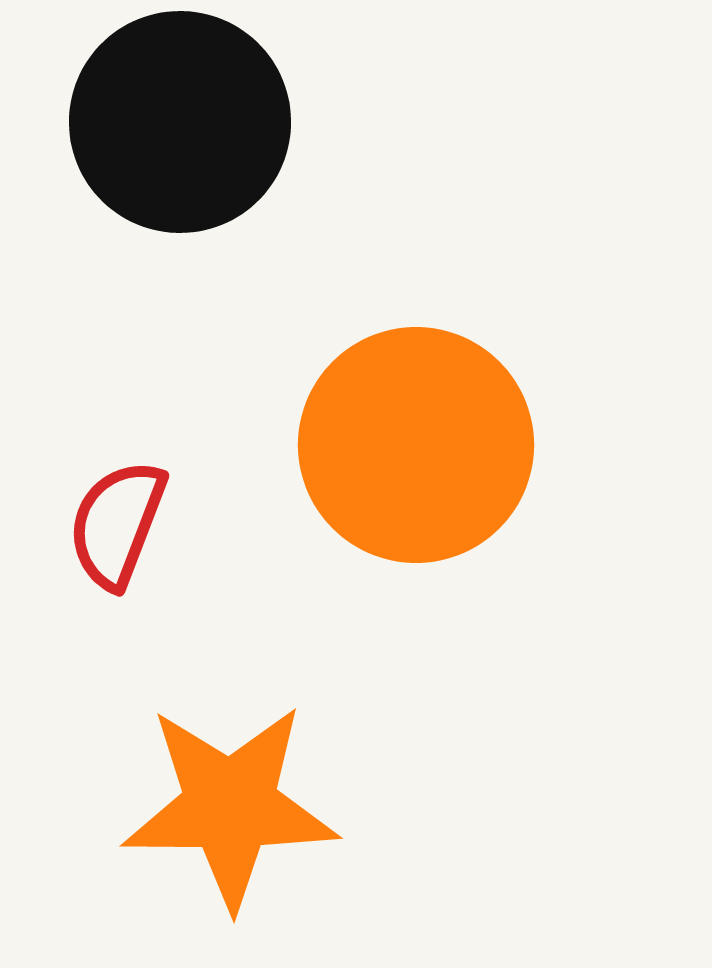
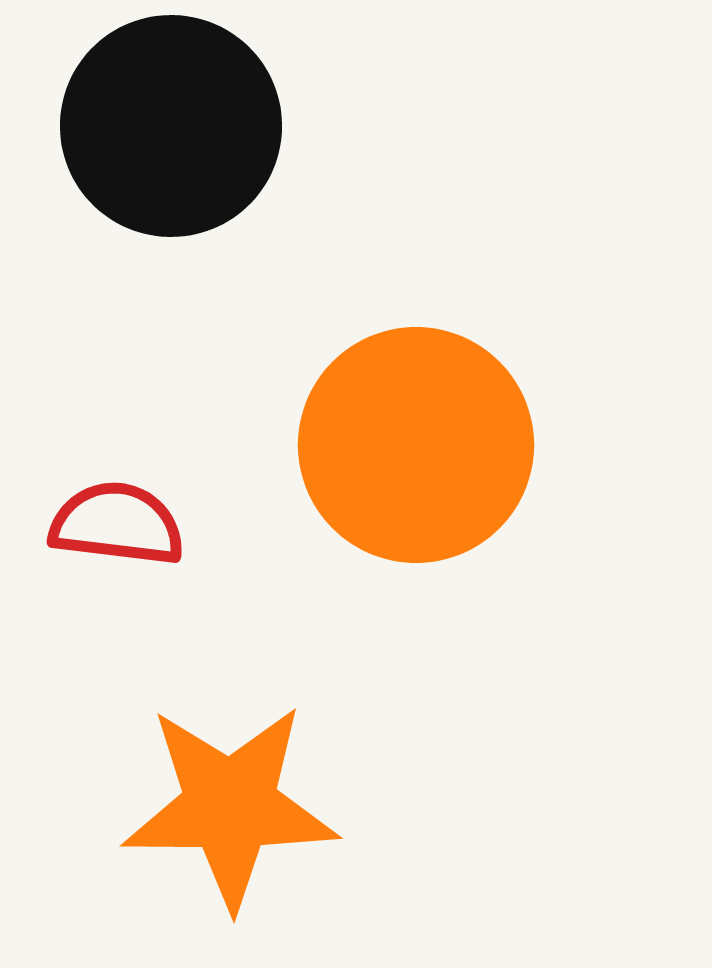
black circle: moved 9 px left, 4 px down
red semicircle: rotated 76 degrees clockwise
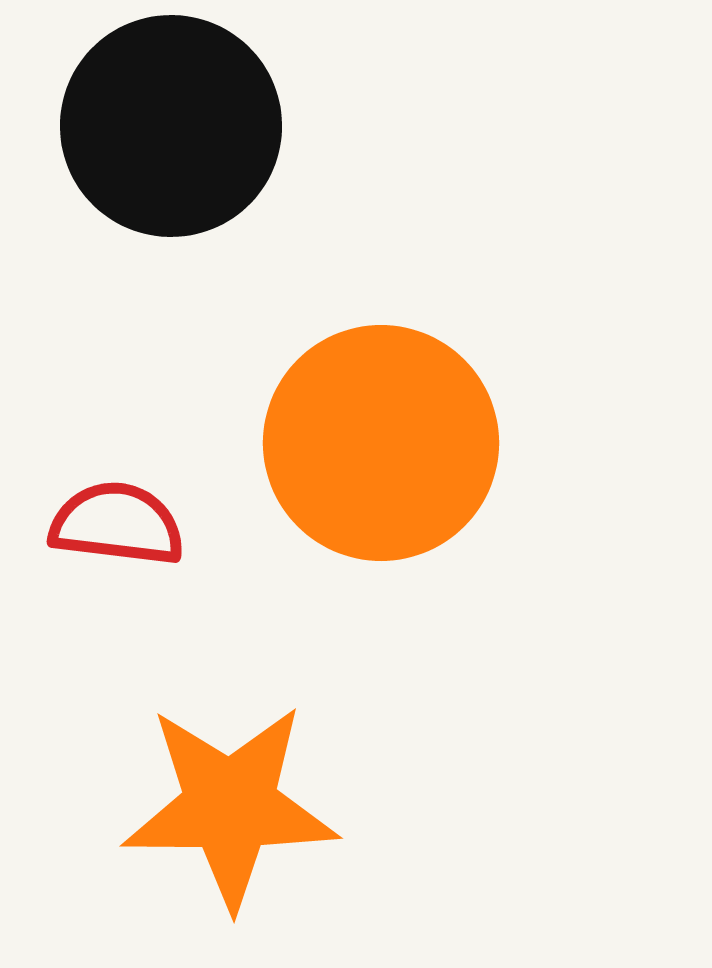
orange circle: moved 35 px left, 2 px up
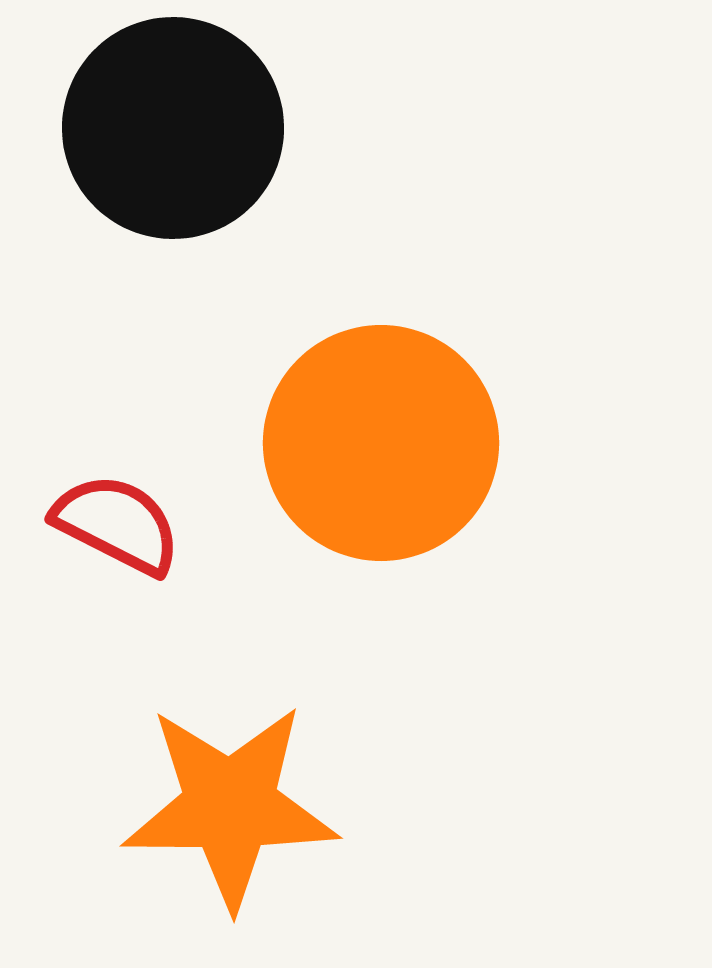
black circle: moved 2 px right, 2 px down
red semicircle: rotated 20 degrees clockwise
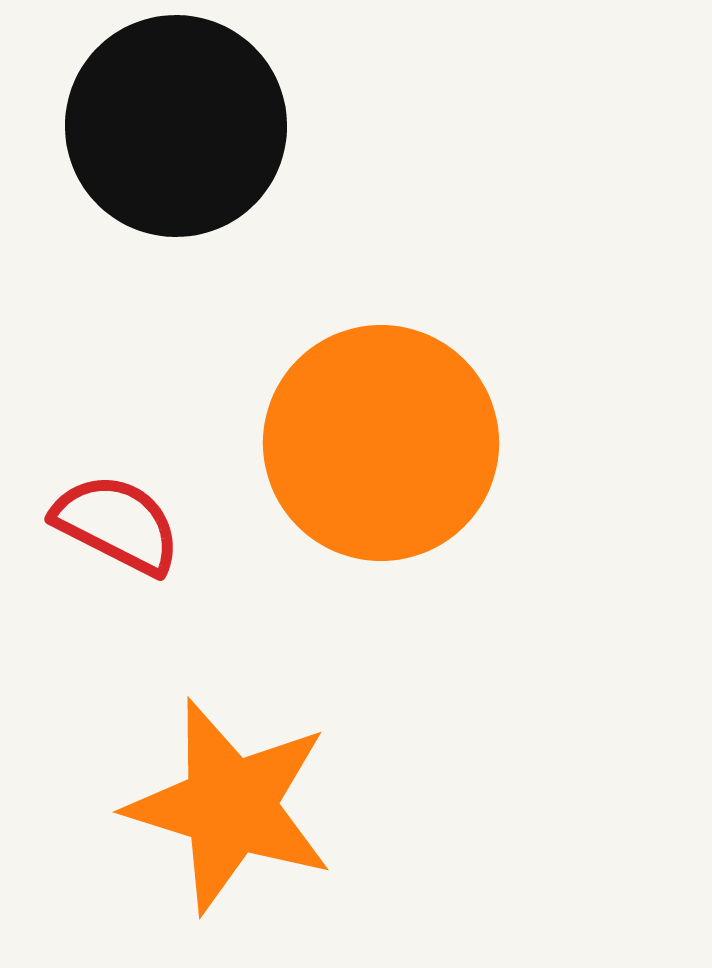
black circle: moved 3 px right, 2 px up
orange star: rotated 17 degrees clockwise
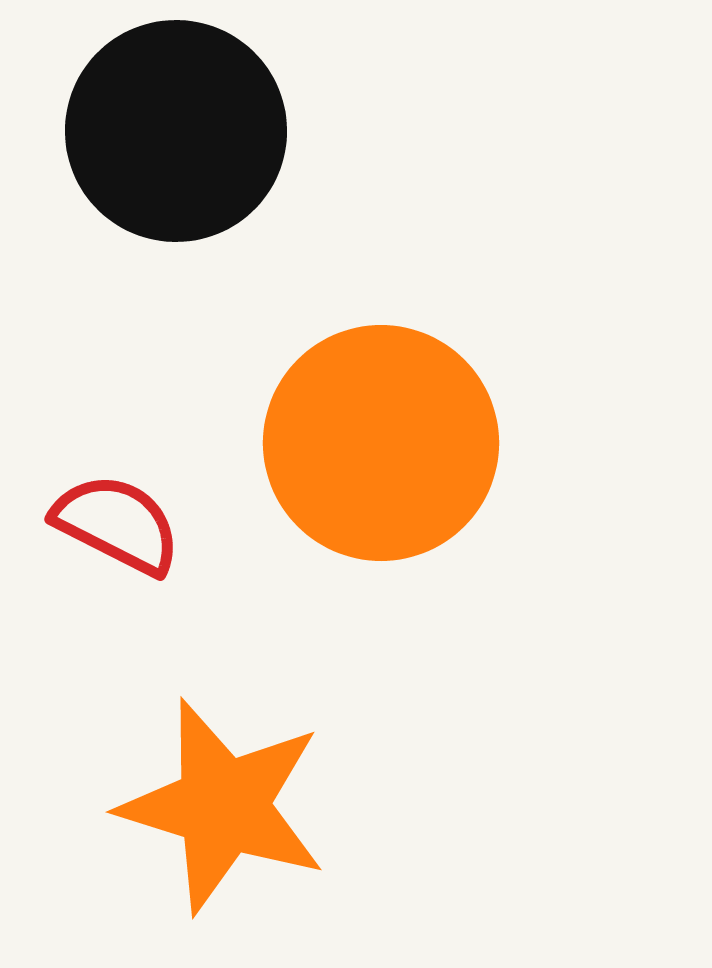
black circle: moved 5 px down
orange star: moved 7 px left
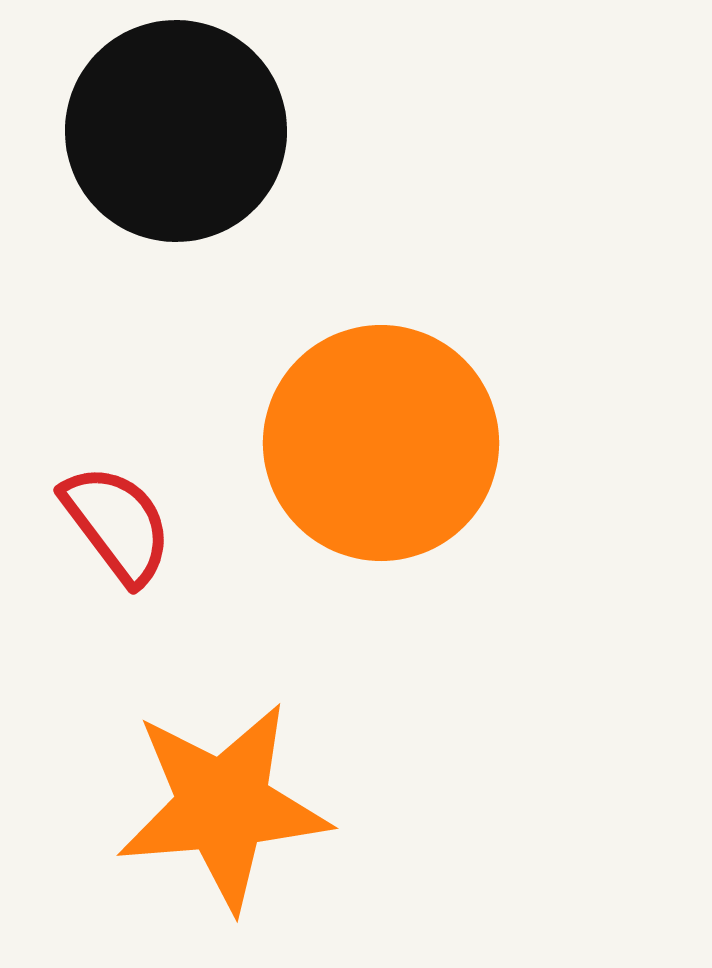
red semicircle: rotated 26 degrees clockwise
orange star: rotated 22 degrees counterclockwise
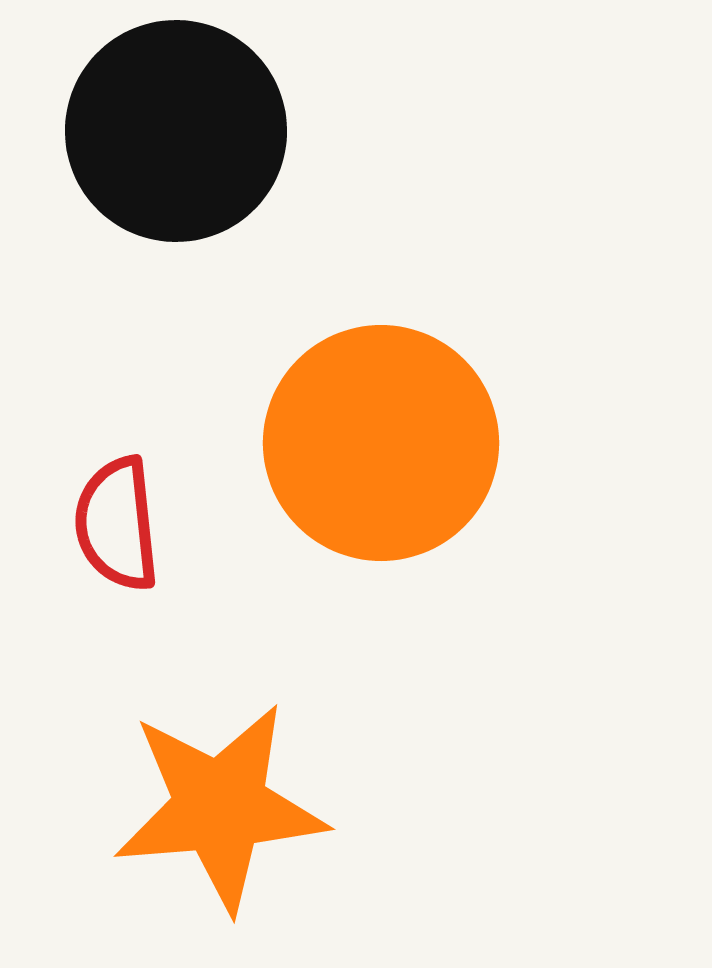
red semicircle: rotated 149 degrees counterclockwise
orange star: moved 3 px left, 1 px down
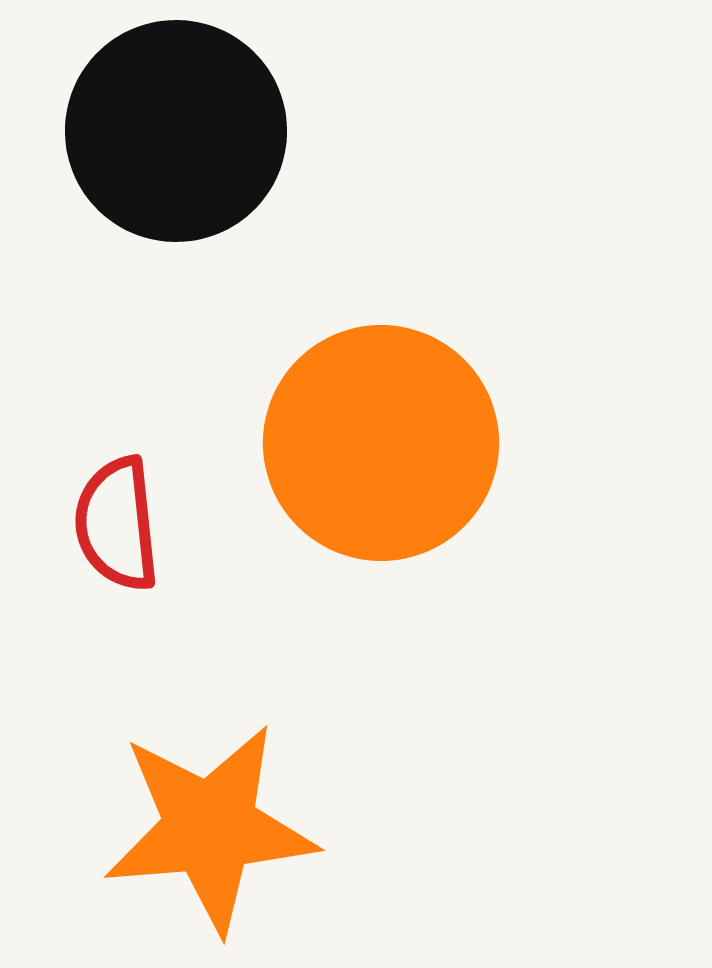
orange star: moved 10 px left, 21 px down
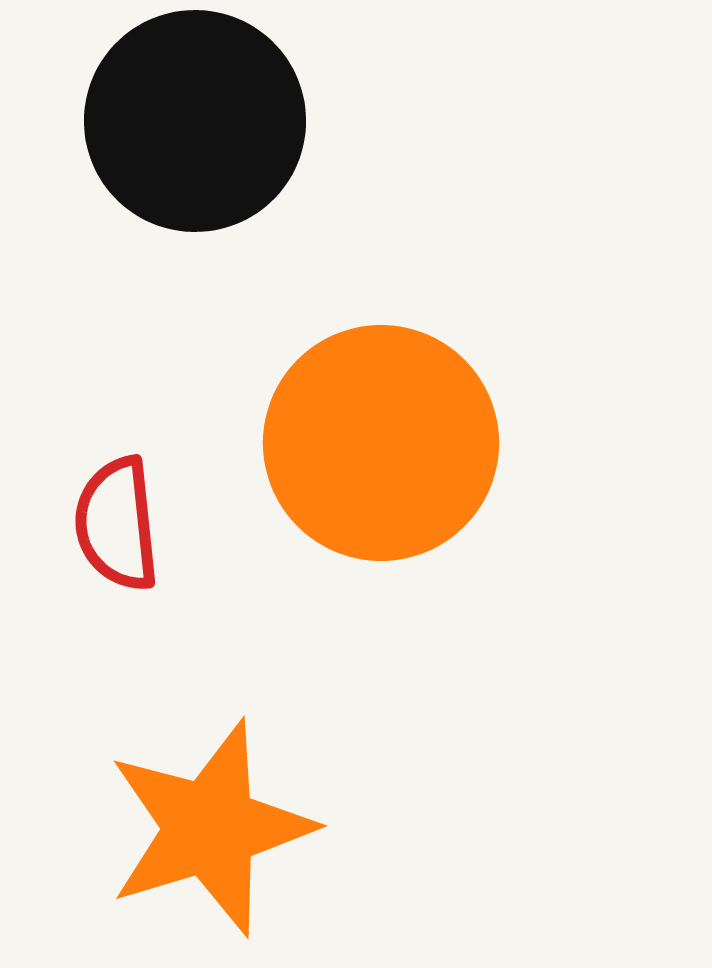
black circle: moved 19 px right, 10 px up
orange star: rotated 12 degrees counterclockwise
